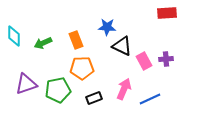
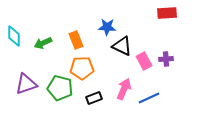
green pentagon: moved 2 px right, 2 px up; rotated 25 degrees clockwise
blue line: moved 1 px left, 1 px up
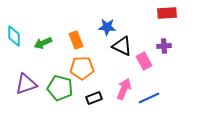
purple cross: moved 2 px left, 13 px up
